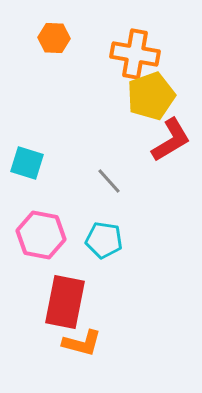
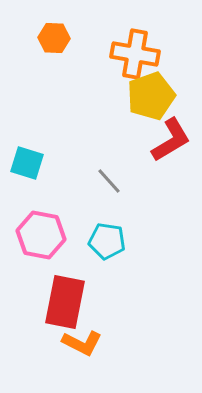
cyan pentagon: moved 3 px right, 1 px down
orange L-shape: rotated 12 degrees clockwise
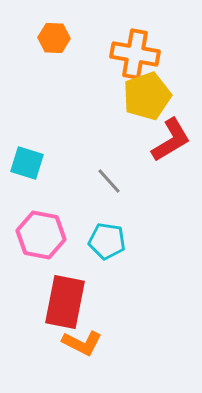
yellow pentagon: moved 4 px left
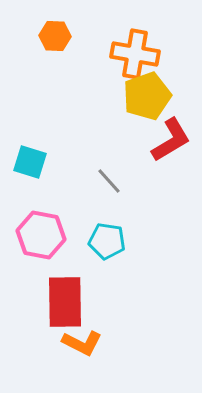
orange hexagon: moved 1 px right, 2 px up
cyan square: moved 3 px right, 1 px up
red rectangle: rotated 12 degrees counterclockwise
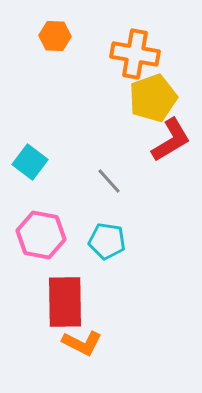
yellow pentagon: moved 6 px right, 2 px down
cyan square: rotated 20 degrees clockwise
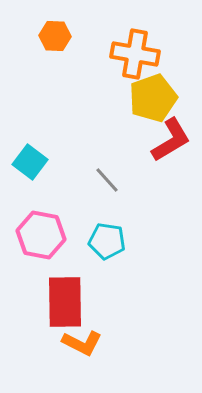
gray line: moved 2 px left, 1 px up
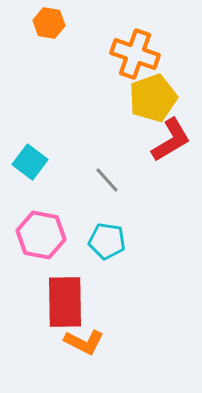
orange hexagon: moved 6 px left, 13 px up; rotated 8 degrees clockwise
orange cross: rotated 9 degrees clockwise
orange L-shape: moved 2 px right, 1 px up
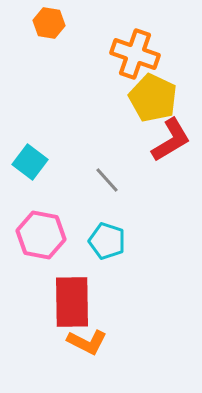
yellow pentagon: rotated 27 degrees counterclockwise
cyan pentagon: rotated 9 degrees clockwise
red rectangle: moved 7 px right
orange L-shape: moved 3 px right
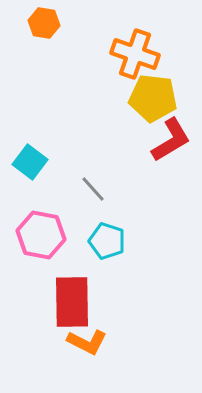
orange hexagon: moved 5 px left
yellow pentagon: rotated 18 degrees counterclockwise
gray line: moved 14 px left, 9 px down
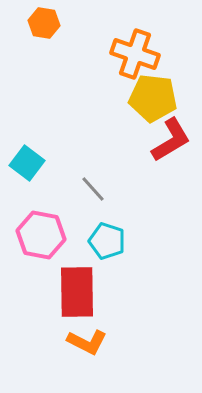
cyan square: moved 3 px left, 1 px down
red rectangle: moved 5 px right, 10 px up
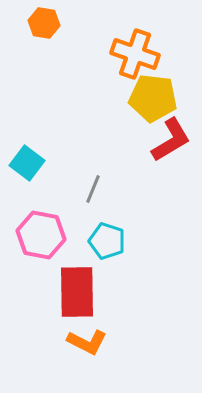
gray line: rotated 64 degrees clockwise
